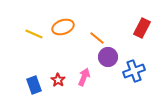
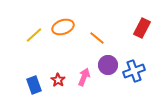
yellow line: moved 1 px down; rotated 66 degrees counterclockwise
purple circle: moved 8 px down
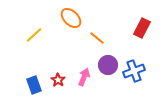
orange ellipse: moved 8 px right, 9 px up; rotated 65 degrees clockwise
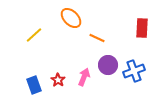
red rectangle: rotated 24 degrees counterclockwise
orange line: rotated 14 degrees counterclockwise
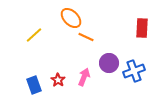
orange line: moved 11 px left, 1 px up
purple circle: moved 1 px right, 2 px up
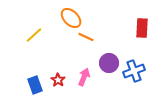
blue rectangle: moved 1 px right
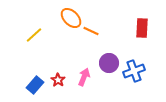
orange line: moved 5 px right, 6 px up
blue rectangle: rotated 60 degrees clockwise
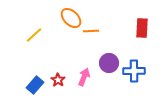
orange line: rotated 28 degrees counterclockwise
blue cross: rotated 20 degrees clockwise
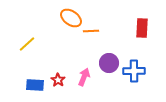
orange ellipse: rotated 10 degrees counterclockwise
yellow line: moved 7 px left, 9 px down
blue rectangle: rotated 54 degrees clockwise
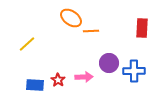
pink arrow: rotated 66 degrees clockwise
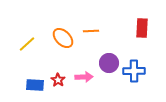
orange ellipse: moved 8 px left, 20 px down; rotated 10 degrees clockwise
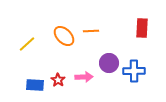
orange ellipse: moved 1 px right, 2 px up
